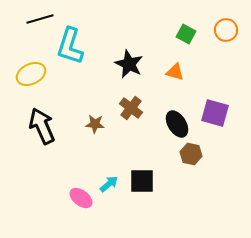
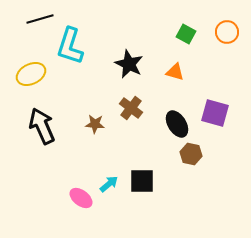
orange circle: moved 1 px right, 2 px down
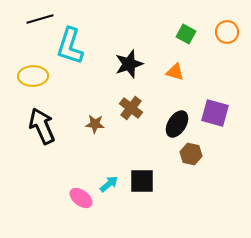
black star: rotated 28 degrees clockwise
yellow ellipse: moved 2 px right, 2 px down; rotated 24 degrees clockwise
black ellipse: rotated 64 degrees clockwise
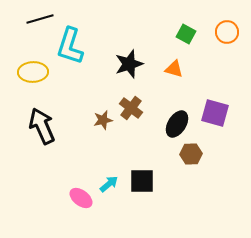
orange triangle: moved 1 px left, 3 px up
yellow ellipse: moved 4 px up
brown star: moved 8 px right, 4 px up; rotated 18 degrees counterclockwise
brown hexagon: rotated 15 degrees counterclockwise
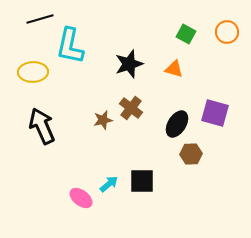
cyan L-shape: rotated 6 degrees counterclockwise
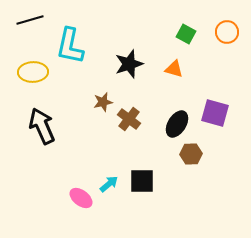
black line: moved 10 px left, 1 px down
brown cross: moved 2 px left, 11 px down
brown star: moved 18 px up
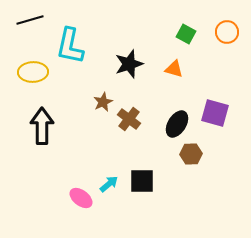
brown star: rotated 12 degrees counterclockwise
black arrow: rotated 24 degrees clockwise
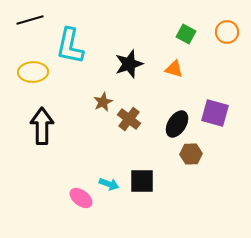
cyan arrow: rotated 60 degrees clockwise
